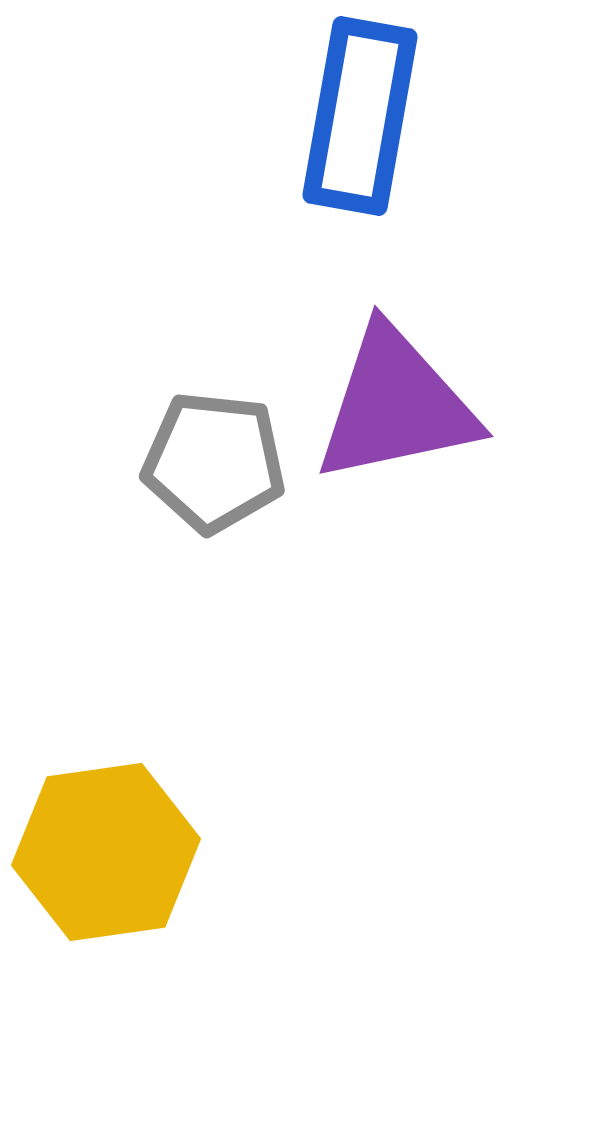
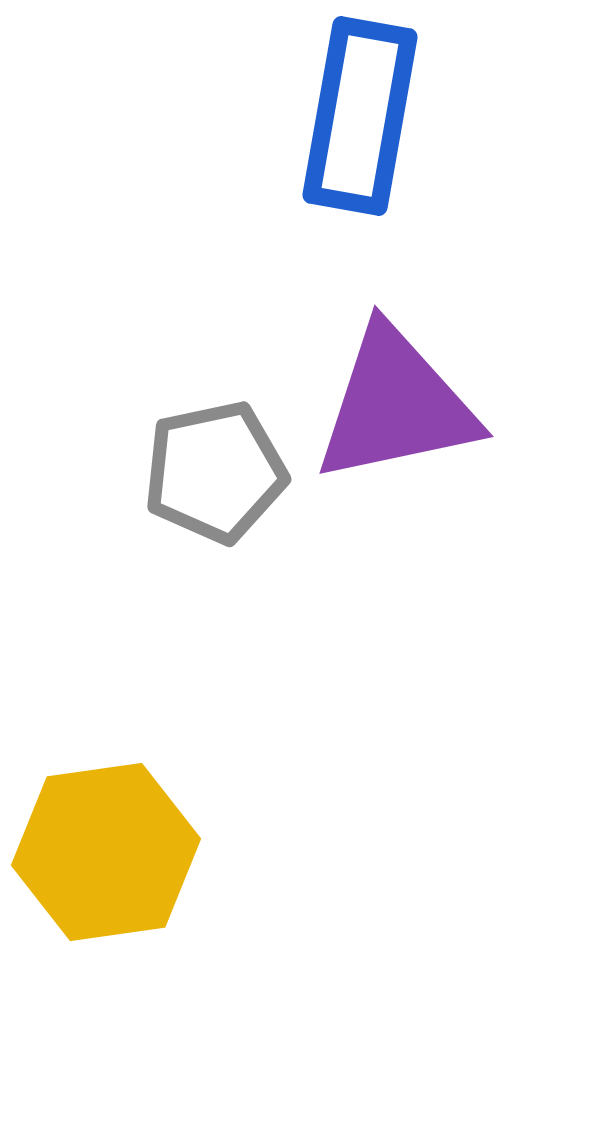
gray pentagon: moved 1 px right, 10 px down; rotated 18 degrees counterclockwise
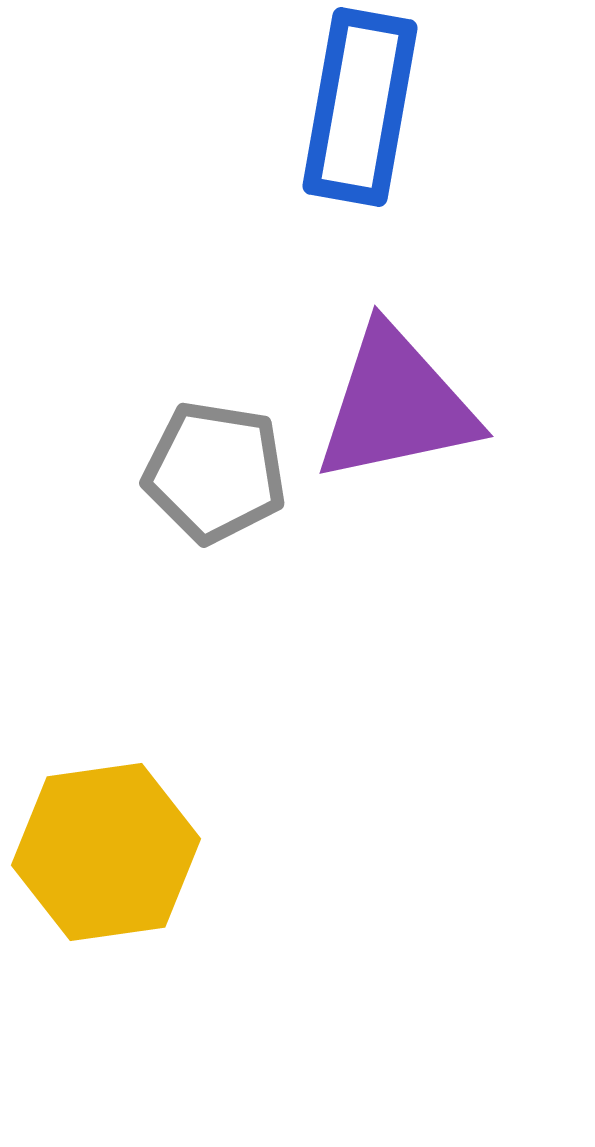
blue rectangle: moved 9 px up
gray pentagon: rotated 21 degrees clockwise
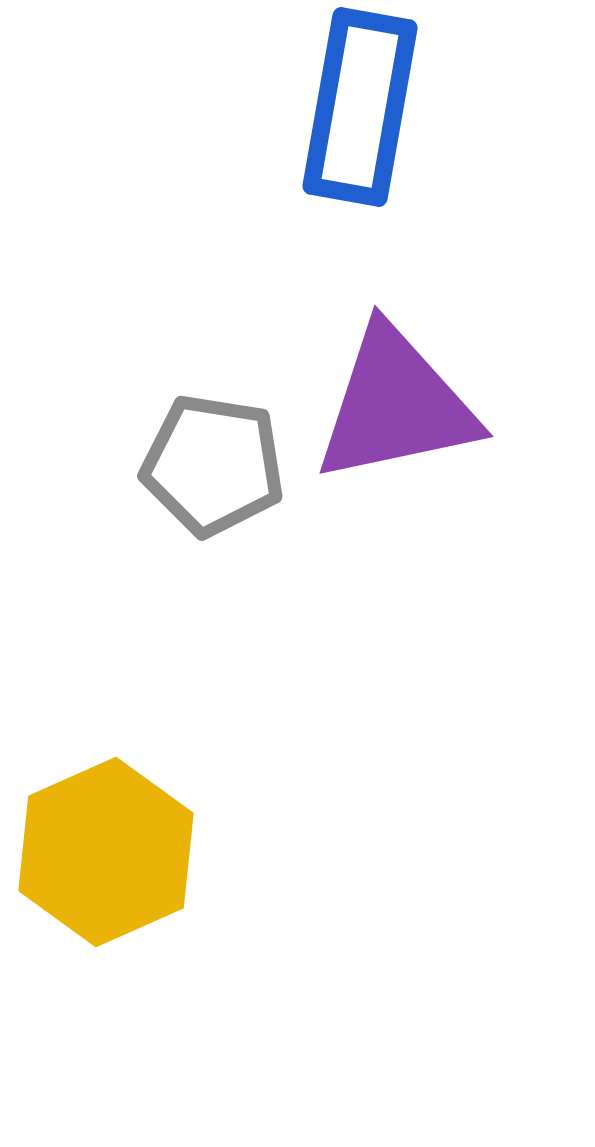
gray pentagon: moved 2 px left, 7 px up
yellow hexagon: rotated 16 degrees counterclockwise
